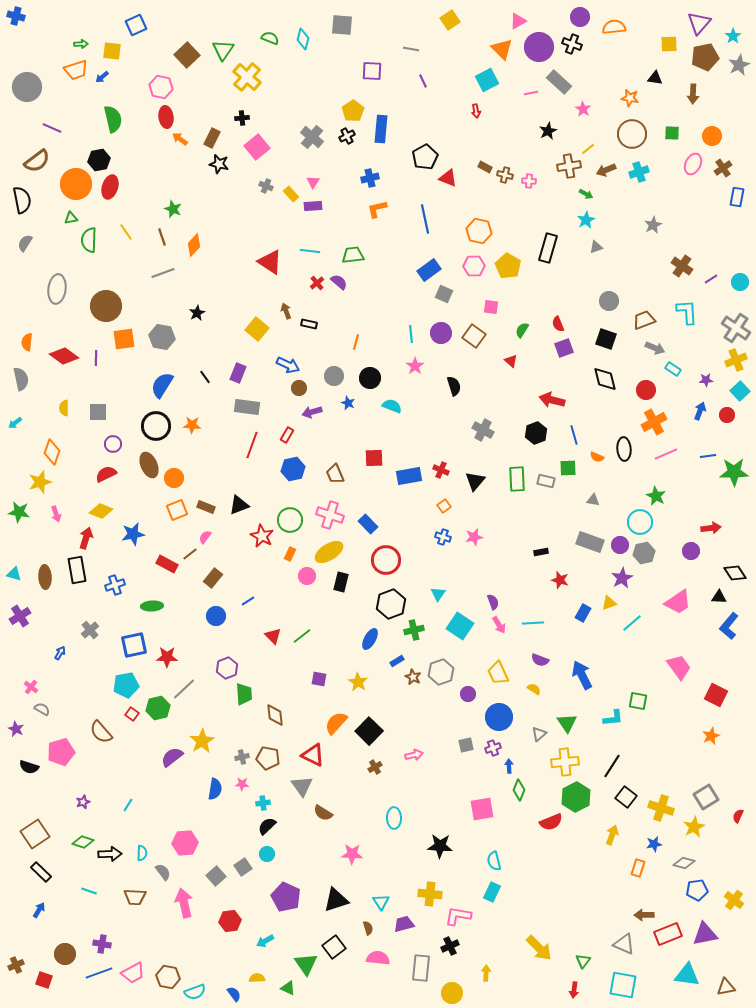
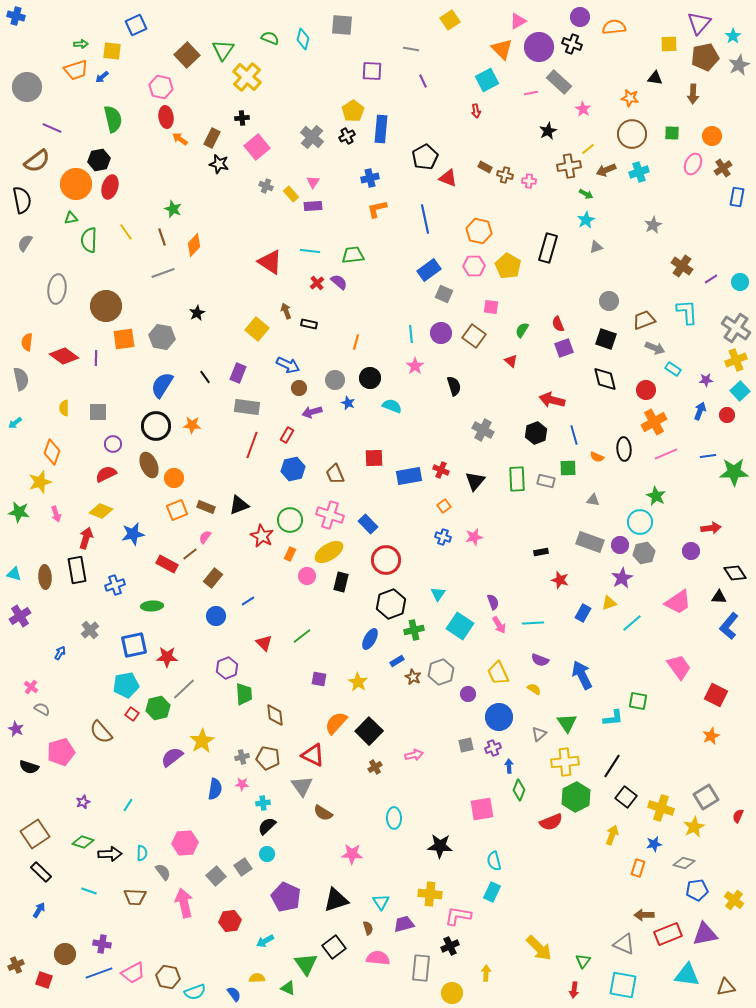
gray circle at (334, 376): moved 1 px right, 4 px down
red triangle at (273, 636): moved 9 px left, 7 px down
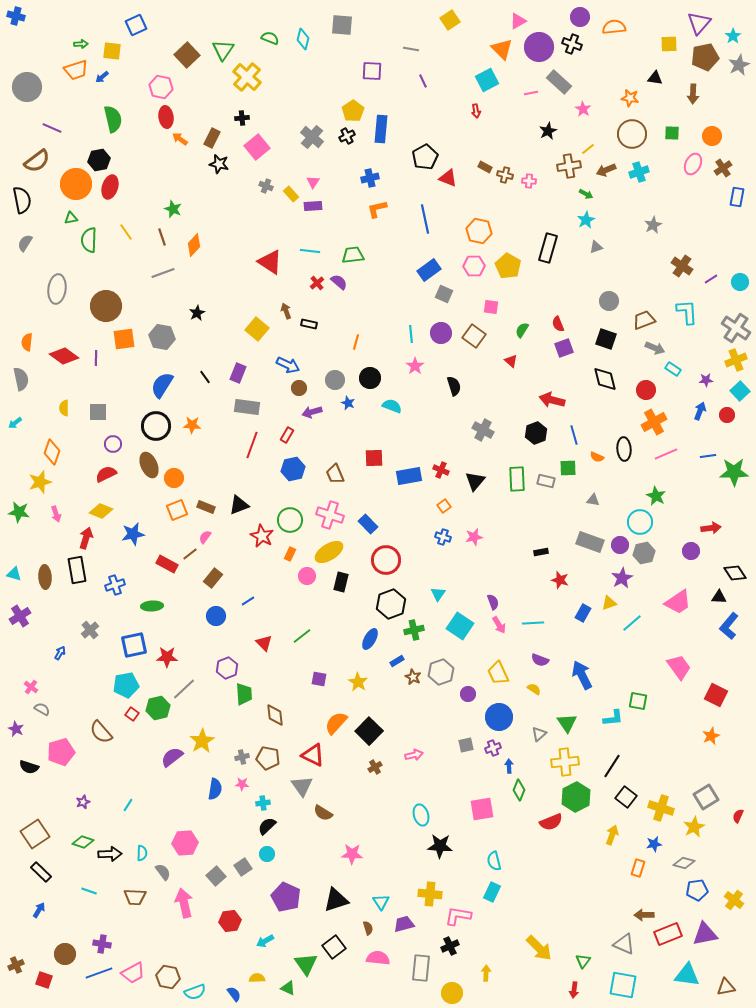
cyan ellipse at (394, 818): moved 27 px right, 3 px up; rotated 15 degrees counterclockwise
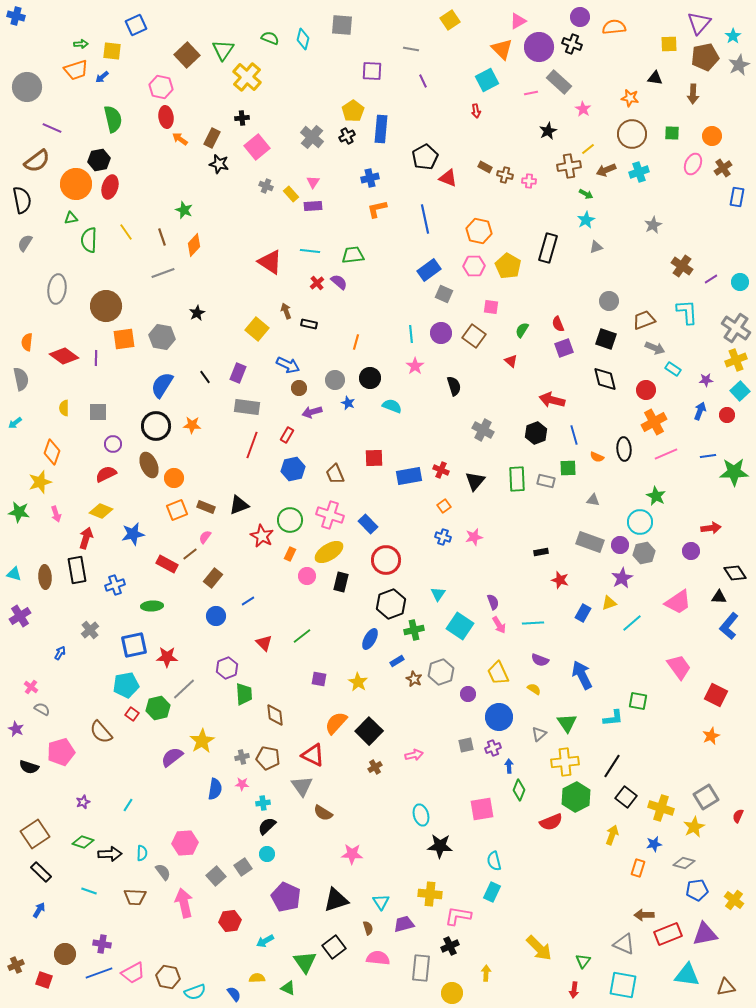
green star at (173, 209): moved 11 px right, 1 px down
brown star at (413, 677): moved 1 px right, 2 px down
green triangle at (306, 964): moved 1 px left, 2 px up
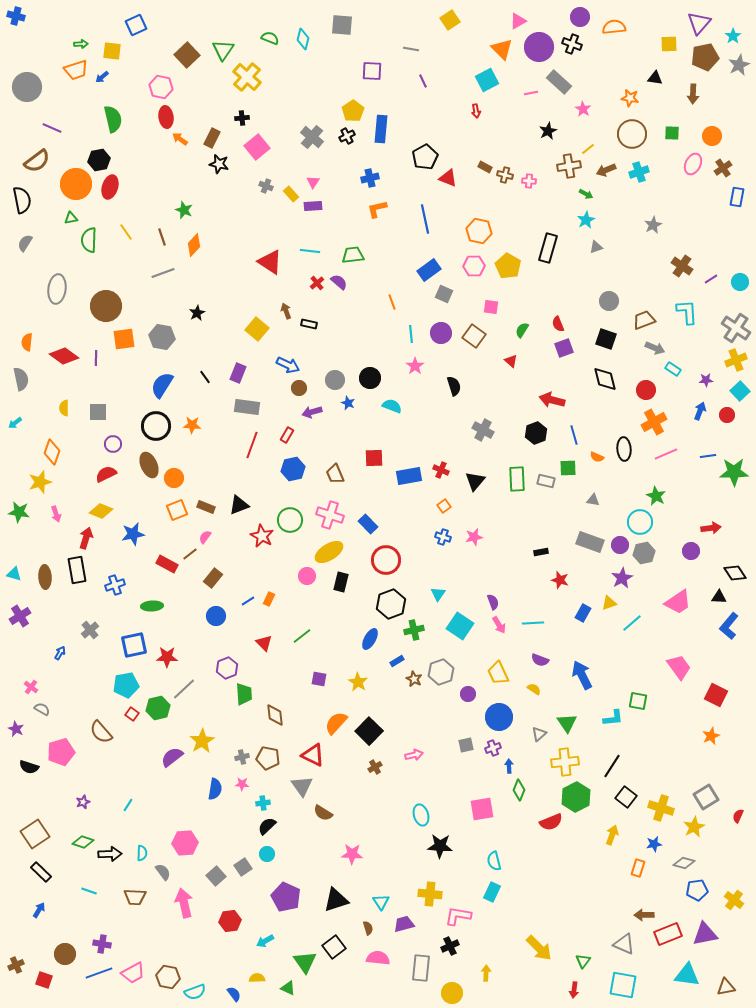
orange line at (356, 342): moved 36 px right, 40 px up; rotated 35 degrees counterclockwise
orange rectangle at (290, 554): moved 21 px left, 45 px down
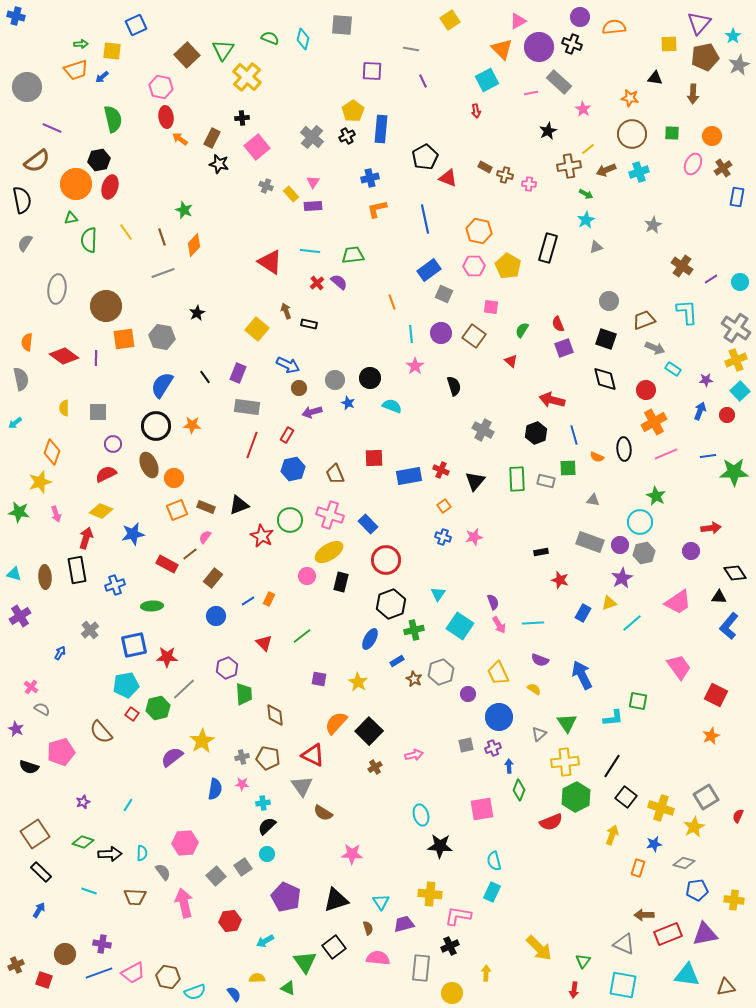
pink cross at (529, 181): moved 3 px down
yellow cross at (734, 900): rotated 30 degrees counterclockwise
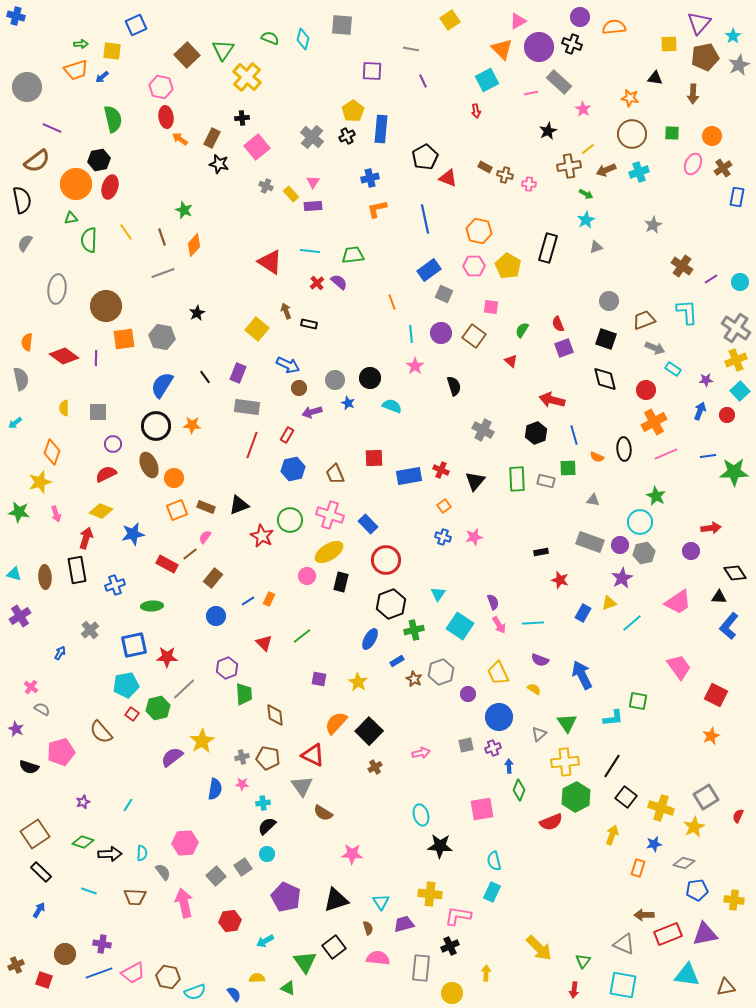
pink arrow at (414, 755): moved 7 px right, 2 px up
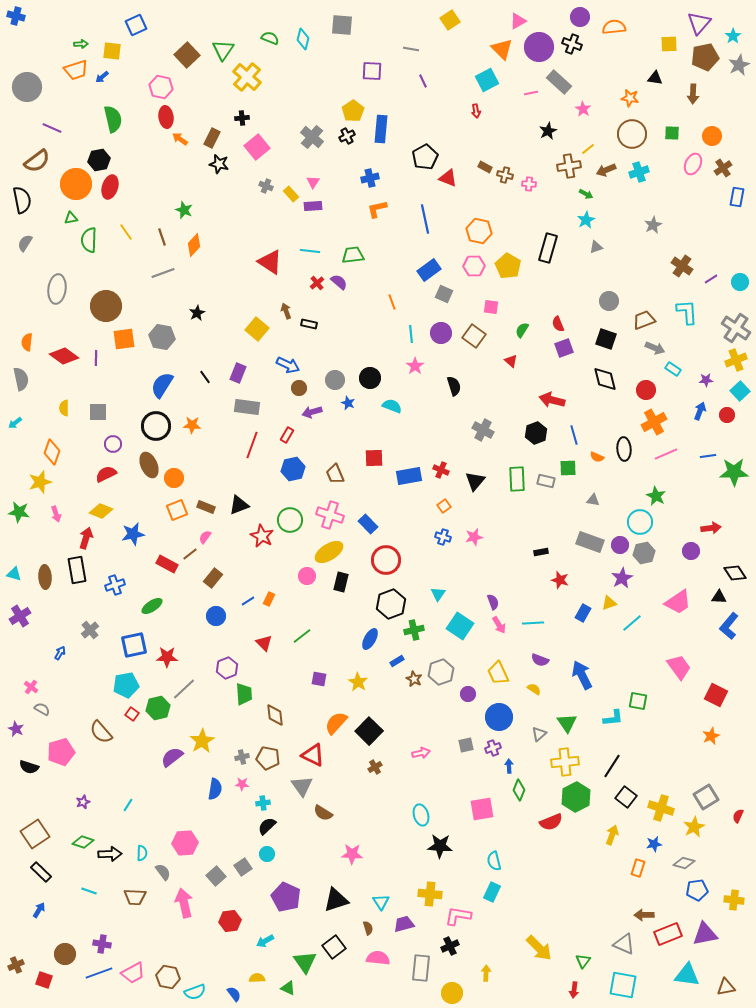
green ellipse at (152, 606): rotated 30 degrees counterclockwise
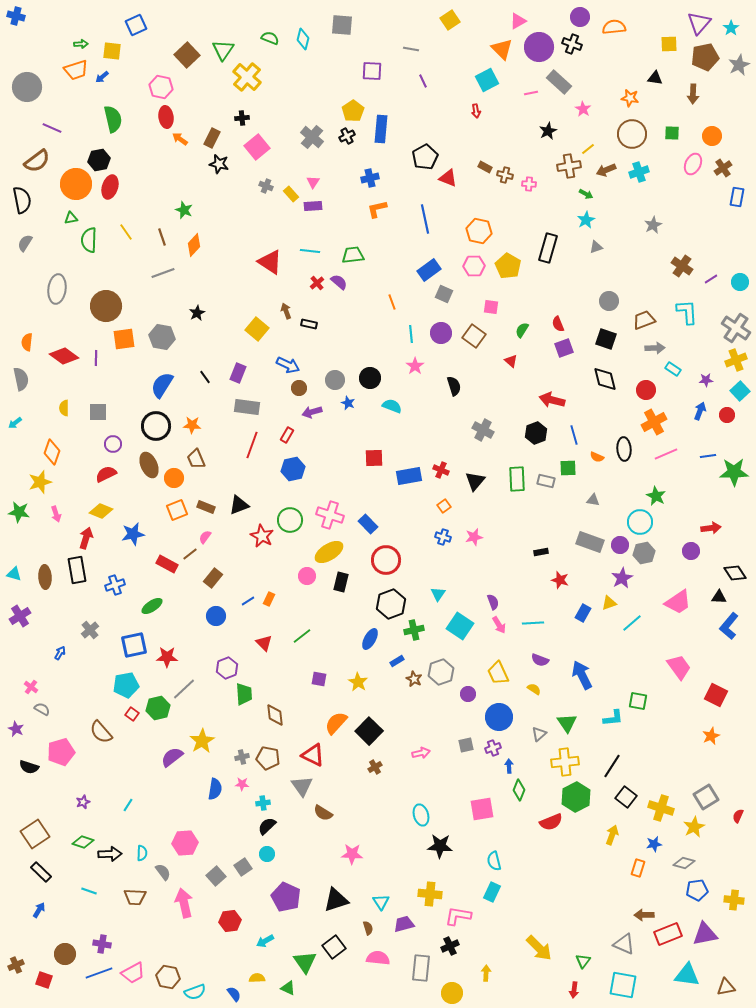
cyan star at (733, 36): moved 2 px left, 8 px up
gray arrow at (655, 348): rotated 24 degrees counterclockwise
brown trapezoid at (335, 474): moved 139 px left, 15 px up
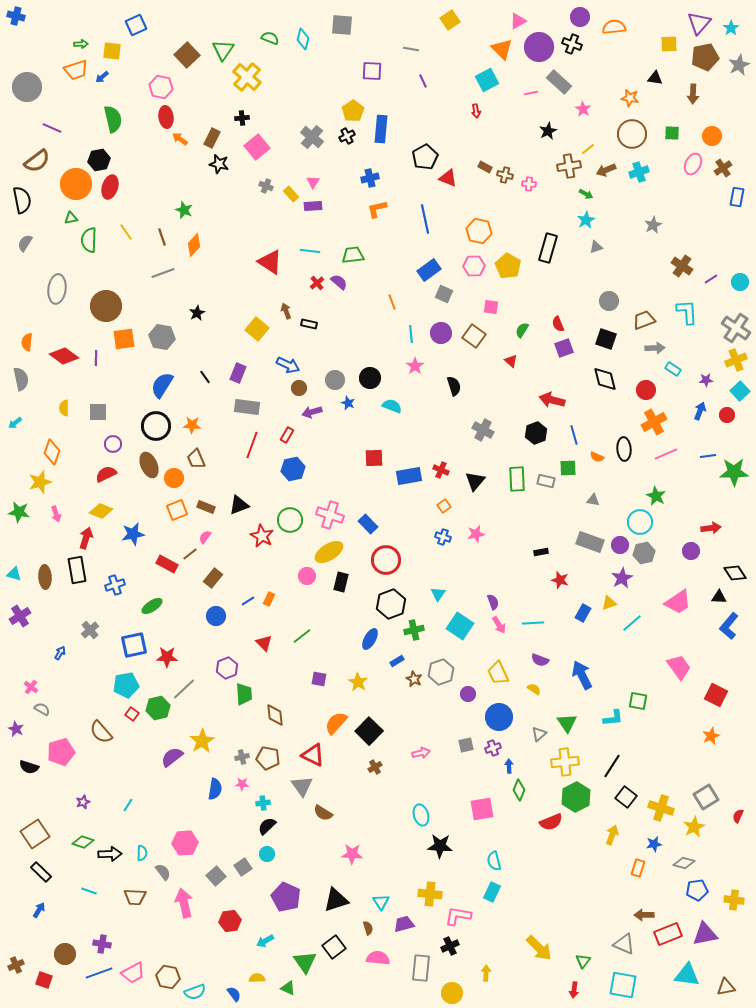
pink star at (474, 537): moved 2 px right, 3 px up
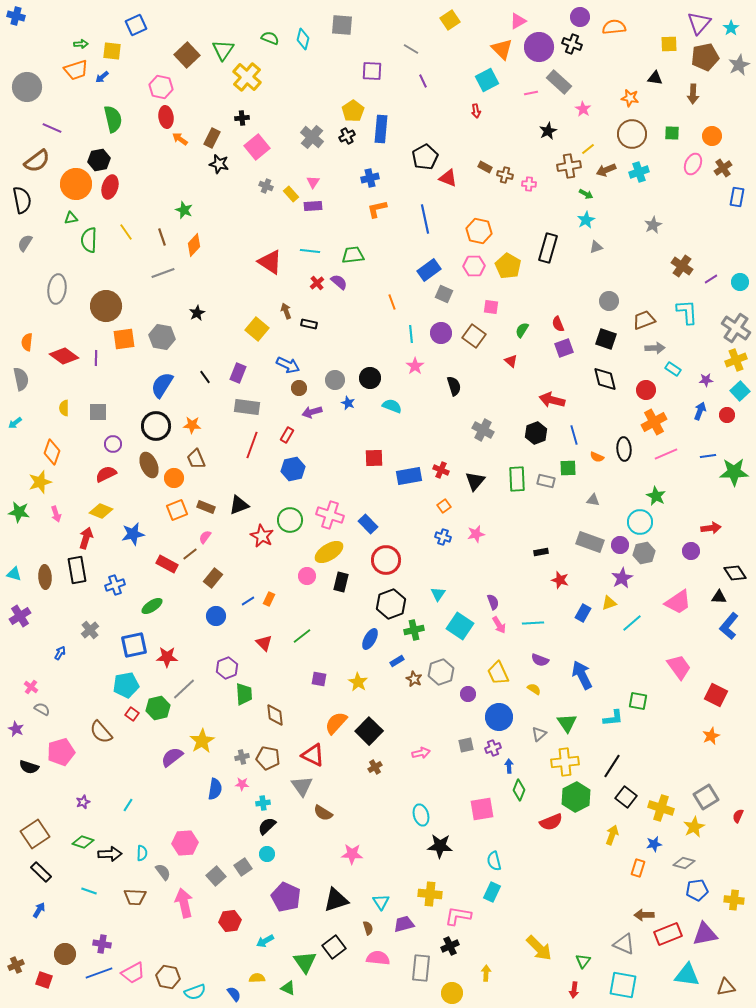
gray line at (411, 49): rotated 21 degrees clockwise
